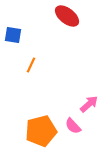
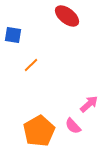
orange line: rotated 21 degrees clockwise
orange pentagon: moved 2 px left; rotated 16 degrees counterclockwise
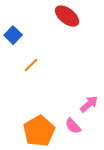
blue square: rotated 36 degrees clockwise
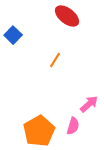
orange line: moved 24 px right, 5 px up; rotated 14 degrees counterclockwise
pink semicircle: rotated 120 degrees counterclockwise
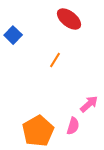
red ellipse: moved 2 px right, 3 px down
orange pentagon: moved 1 px left
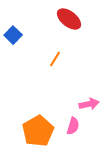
orange line: moved 1 px up
pink arrow: rotated 30 degrees clockwise
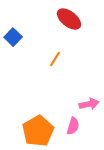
blue square: moved 2 px down
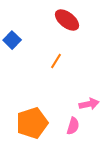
red ellipse: moved 2 px left, 1 px down
blue square: moved 1 px left, 3 px down
orange line: moved 1 px right, 2 px down
orange pentagon: moved 6 px left, 8 px up; rotated 12 degrees clockwise
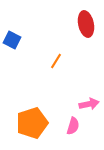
red ellipse: moved 19 px right, 4 px down; rotated 40 degrees clockwise
blue square: rotated 18 degrees counterclockwise
